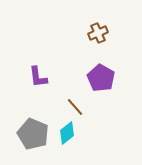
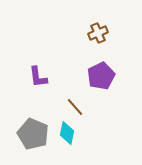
purple pentagon: moved 2 px up; rotated 16 degrees clockwise
cyan diamond: rotated 40 degrees counterclockwise
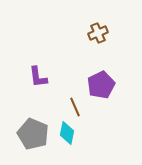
purple pentagon: moved 9 px down
brown line: rotated 18 degrees clockwise
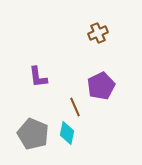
purple pentagon: moved 1 px down
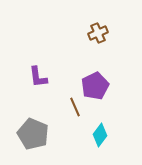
purple pentagon: moved 6 px left
cyan diamond: moved 33 px right, 2 px down; rotated 25 degrees clockwise
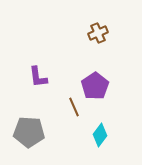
purple pentagon: rotated 8 degrees counterclockwise
brown line: moved 1 px left
gray pentagon: moved 4 px left, 2 px up; rotated 20 degrees counterclockwise
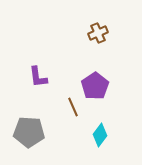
brown line: moved 1 px left
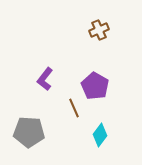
brown cross: moved 1 px right, 3 px up
purple L-shape: moved 7 px right, 2 px down; rotated 45 degrees clockwise
purple pentagon: rotated 8 degrees counterclockwise
brown line: moved 1 px right, 1 px down
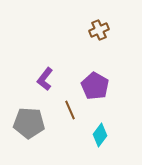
brown line: moved 4 px left, 2 px down
gray pentagon: moved 9 px up
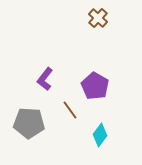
brown cross: moved 1 px left, 12 px up; rotated 24 degrees counterclockwise
brown line: rotated 12 degrees counterclockwise
